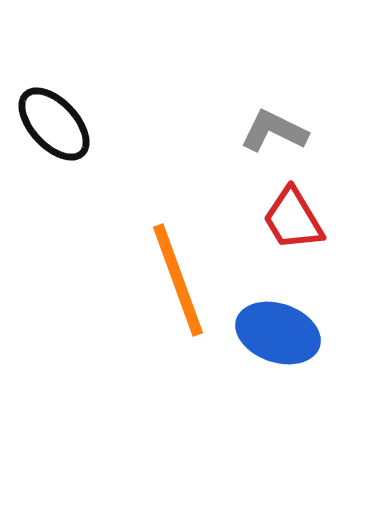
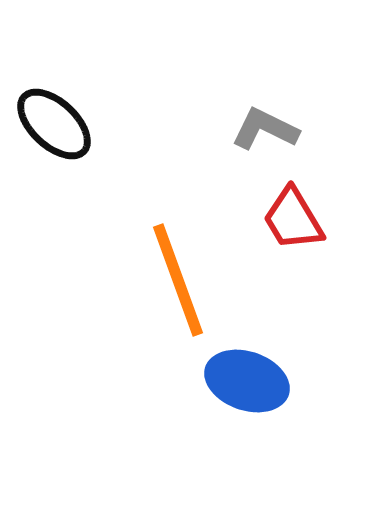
black ellipse: rotated 4 degrees counterclockwise
gray L-shape: moved 9 px left, 2 px up
blue ellipse: moved 31 px left, 48 px down
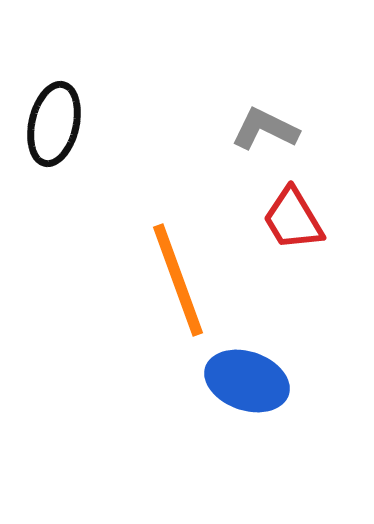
black ellipse: rotated 60 degrees clockwise
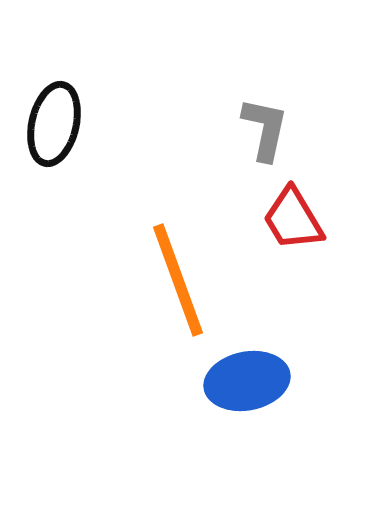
gray L-shape: rotated 76 degrees clockwise
blue ellipse: rotated 30 degrees counterclockwise
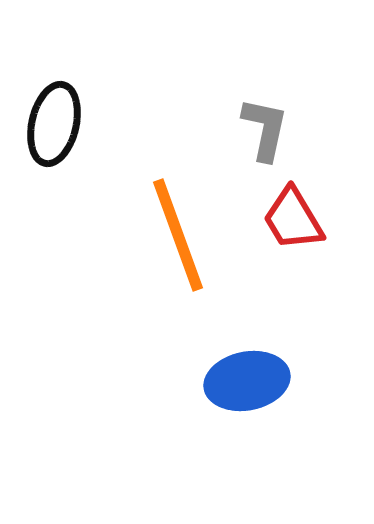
orange line: moved 45 px up
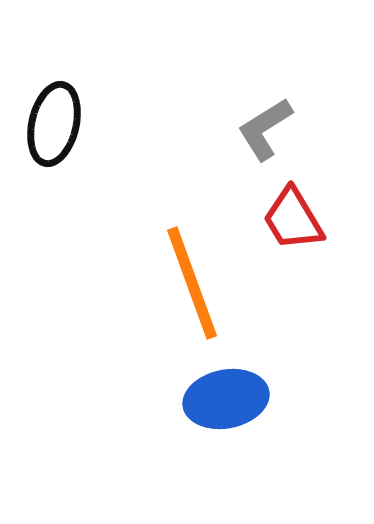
gray L-shape: rotated 134 degrees counterclockwise
orange line: moved 14 px right, 48 px down
blue ellipse: moved 21 px left, 18 px down
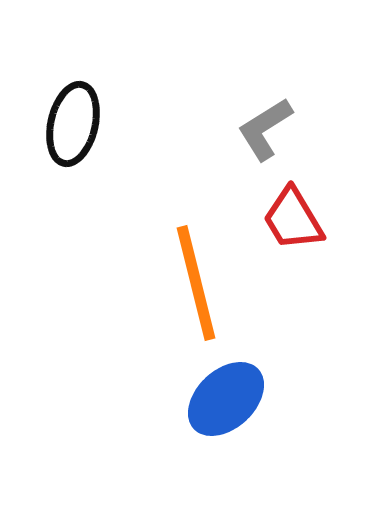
black ellipse: moved 19 px right
orange line: moved 4 px right; rotated 6 degrees clockwise
blue ellipse: rotated 32 degrees counterclockwise
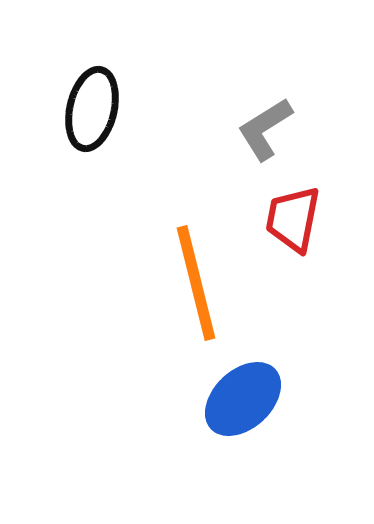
black ellipse: moved 19 px right, 15 px up
red trapezoid: rotated 42 degrees clockwise
blue ellipse: moved 17 px right
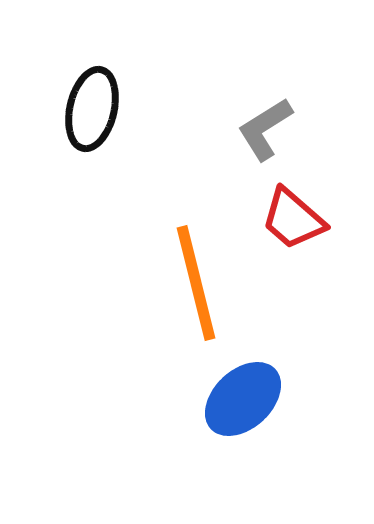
red trapezoid: rotated 60 degrees counterclockwise
